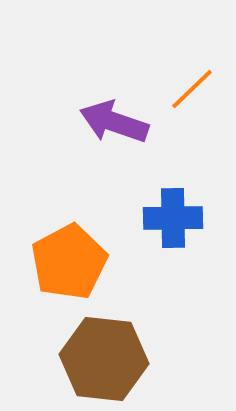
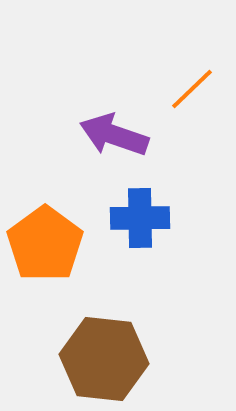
purple arrow: moved 13 px down
blue cross: moved 33 px left
orange pentagon: moved 24 px left, 18 px up; rotated 8 degrees counterclockwise
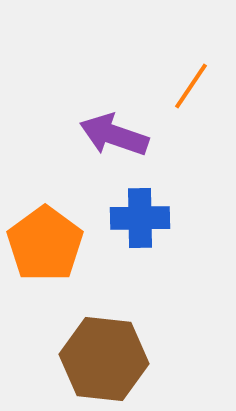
orange line: moved 1 px left, 3 px up; rotated 12 degrees counterclockwise
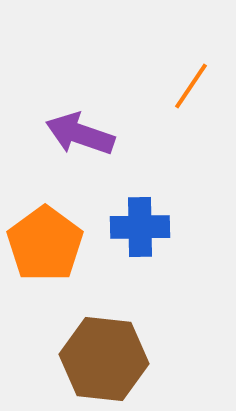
purple arrow: moved 34 px left, 1 px up
blue cross: moved 9 px down
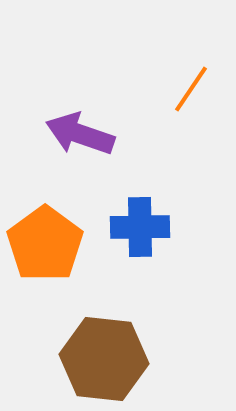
orange line: moved 3 px down
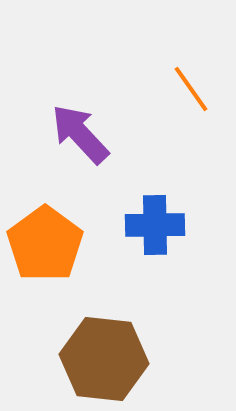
orange line: rotated 69 degrees counterclockwise
purple arrow: rotated 28 degrees clockwise
blue cross: moved 15 px right, 2 px up
